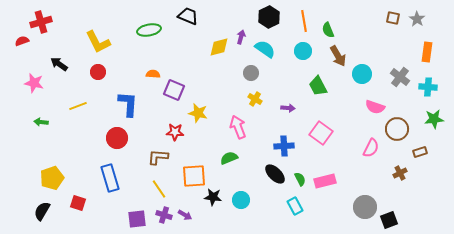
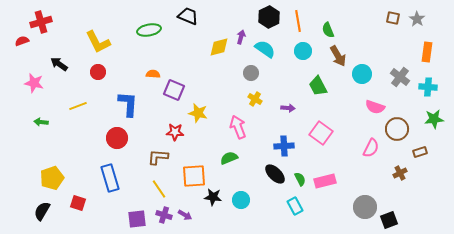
orange line at (304, 21): moved 6 px left
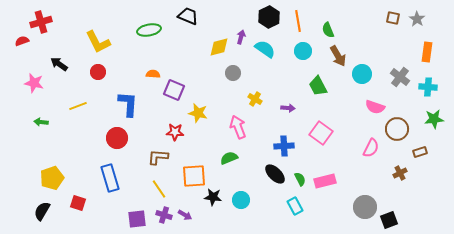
gray circle at (251, 73): moved 18 px left
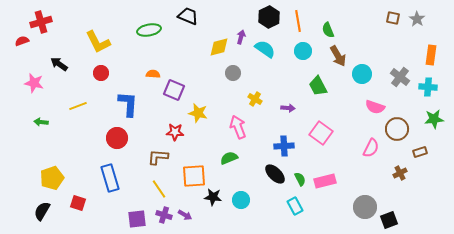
orange rectangle at (427, 52): moved 4 px right, 3 px down
red circle at (98, 72): moved 3 px right, 1 px down
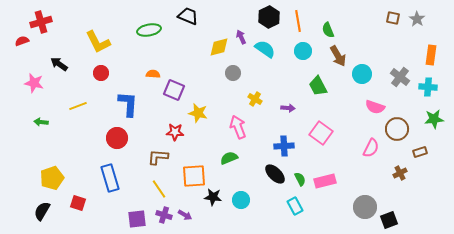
purple arrow at (241, 37): rotated 40 degrees counterclockwise
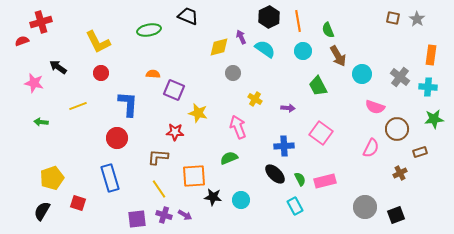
black arrow at (59, 64): moved 1 px left, 3 px down
black square at (389, 220): moved 7 px right, 5 px up
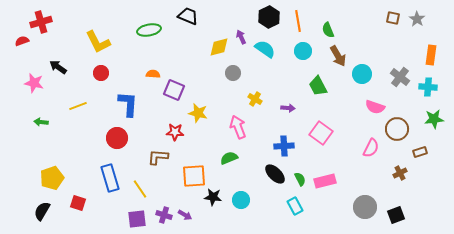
yellow line at (159, 189): moved 19 px left
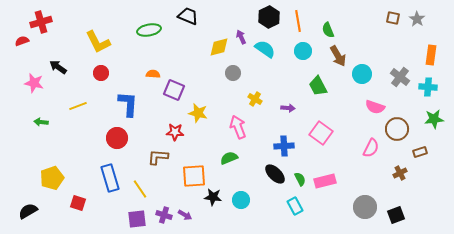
black semicircle at (42, 211): moved 14 px left; rotated 30 degrees clockwise
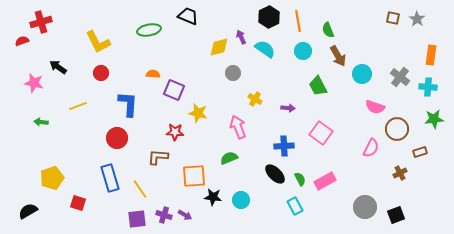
pink rectangle at (325, 181): rotated 15 degrees counterclockwise
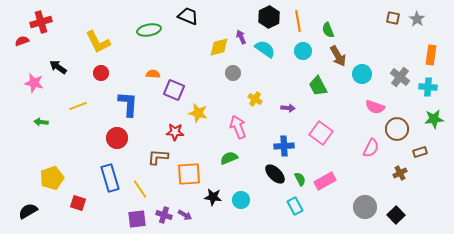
orange square at (194, 176): moved 5 px left, 2 px up
black square at (396, 215): rotated 24 degrees counterclockwise
